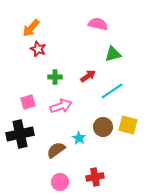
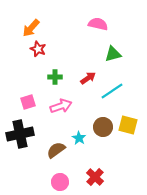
red arrow: moved 2 px down
red cross: rotated 36 degrees counterclockwise
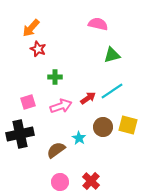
green triangle: moved 1 px left, 1 px down
red arrow: moved 20 px down
red cross: moved 4 px left, 4 px down
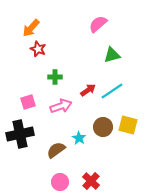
pink semicircle: rotated 54 degrees counterclockwise
red arrow: moved 8 px up
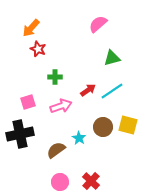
green triangle: moved 3 px down
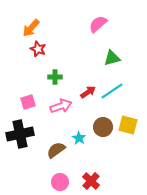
red arrow: moved 2 px down
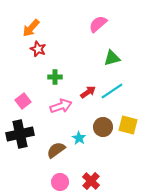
pink square: moved 5 px left, 1 px up; rotated 21 degrees counterclockwise
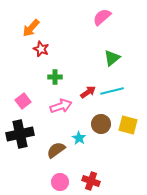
pink semicircle: moved 4 px right, 7 px up
red star: moved 3 px right
green triangle: rotated 24 degrees counterclockwise
cyan line: rotated 20 degrees clockwise
brown circle: moved 2 px left, 3 px up
red cross: rotated 24 degrees counterclockwise
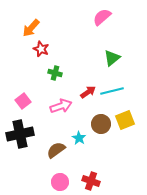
green cross: moved 4 px up; rotated 16 degrees clockwise
yellow square: moved 3 px left, 5 px up; rotated 36 degrees counterclockwise
